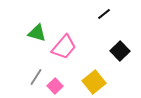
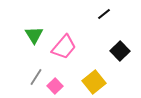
green triangle: moved 3 px left, 2 px down; rotated 42 degrees clockwise
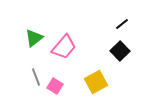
black line: moved 18 px right, 10 px down
green triangle: moved 3 px down; rotated 24 degrees clockwise
gray line: rotated 54 degrees counterclockwise
yellow square: moved 2 px right; rotated 10 degrees clockwise
pink square: rotated 14 degrees counterclockwise
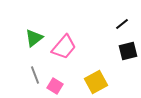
black square: moved 8 px right; rotated 30 degrees clockwise
gray line: moved 1 px left, 2 px up
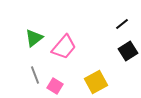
black square: rotated 18 degrees counterclockwise
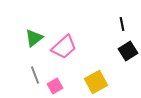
black line: rotated 64 degrees counterclockwise
pink trapezoid: rotated 8 degrees clockwise
pink square: rotated 28 degrees clockwise
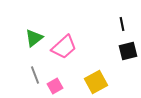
black square: rotated 18 degrees clockwise
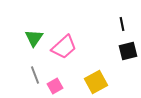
green triangle: rotated 18 degrees counterclockwise
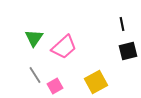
gray line: rotated 12 degrees counterclockwise
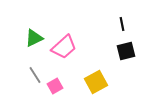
green triangle: rotated 30 degrees clockwise
black square: moved 2 px left
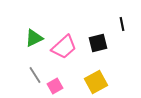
black square: moved 28 px left, 8 px up
